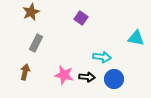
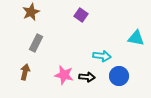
purple square: moved 3 px up
cyan arrow: moved 1 px up
blue circle: moved 5 px right, 3 px up
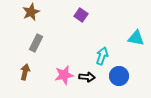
cyan arrow: rotated 78 degrees counterclockwise
pink star: rotated 24 degrees counterclockwise
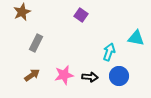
brown star: moved 9 px left
cyan arrow: moved 7 px right, 4 px up
brown arrow: moved 7 px right, 3 px down; rotated 42 degrees clockwise
black arrow: moved 3 px right
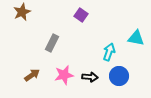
gray rectangle: moved 16 px right
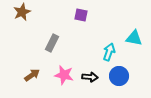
purple square: rotated 24 degrees counterclockwise
cyan triangle: moved 2 px left
pink star: rotated 24 degrees clockwise
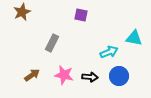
cyan arrow: rotated 48 degrees clockwise
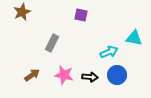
blue circle: moved 2 px left, 1 px up
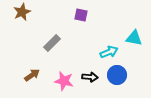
gray rectangle: rotated 18 degrees clockwise
pink star: moved 6 px down
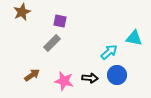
purple square: moved 21 px left, 6 px down
cyan arrow: rotated 18 degrees counterclockwise
black arrow: moved 1 px down
